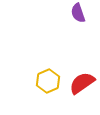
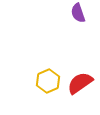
red semicircle: moved 2 px left
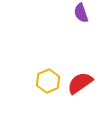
purple semicircle: moved 3 px right
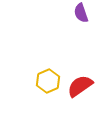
red semicircle: moved 3 px down
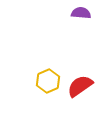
purple semicircle: rotated 114 degrees clockwise
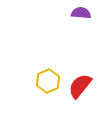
red semicircle: rotated 16 degrees counterclockwise
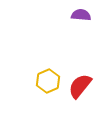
purple semicircle: moved 2 px down
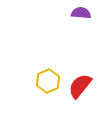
purple semicircle: moved 2 px up
